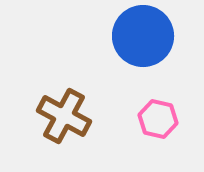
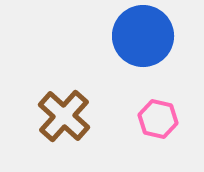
brown cross: rotated 14 degrees clockwise
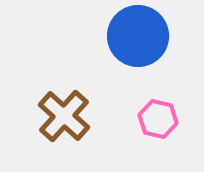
blue circle: moved 5 px left
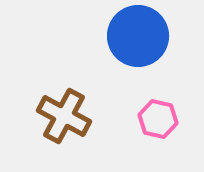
brown cross: rotated 14 degrees counterclockwise
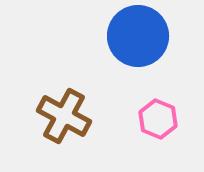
pink hexagon: rotated 9 degrees clockwise
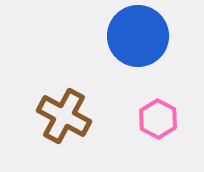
pink hexagon: rotated 6 degrees clockwise
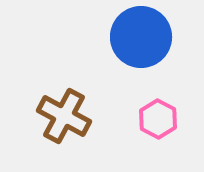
blue circle: moved 3 px right, 1 px down
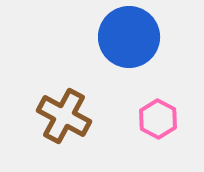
blue circle: moved 12 px left
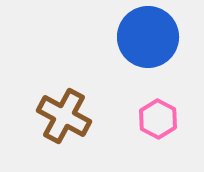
blue circle: moved 19 px right
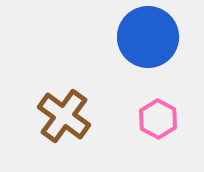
brown cross: rotated 8 degrees clockwise
